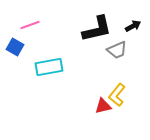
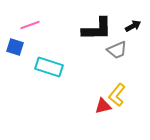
black L-shape: rotated 12 degrees clockwise
blue square: rotated 12 degrees counterclockwise
cyan rectangle: rotated 28 degrees clockwise
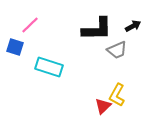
pink line: rotated 24 degrees counterclockwise
yellow L-shape: rotated 10 degrees counterclockwise
red triangle: rotated 30 degrees counterclockwise
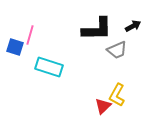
pink line: moved 10 px down; rotated 30 degrees counterclockwise
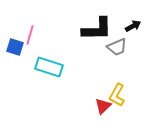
gray trapezoid: moved 3 px up
